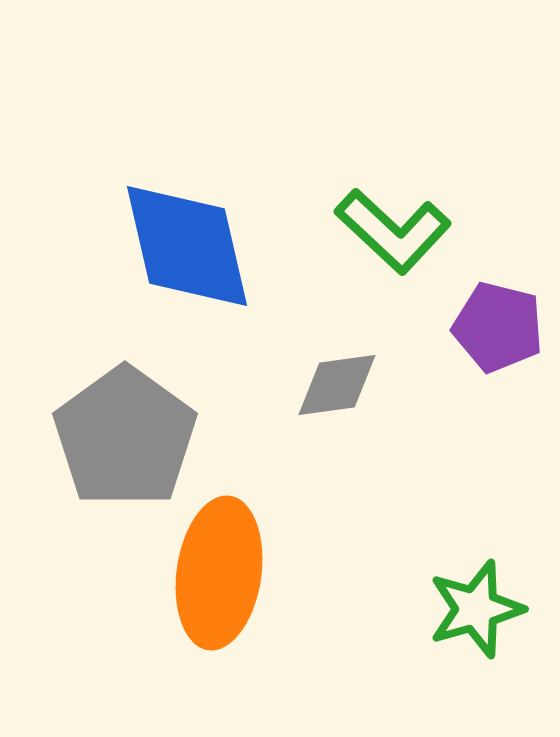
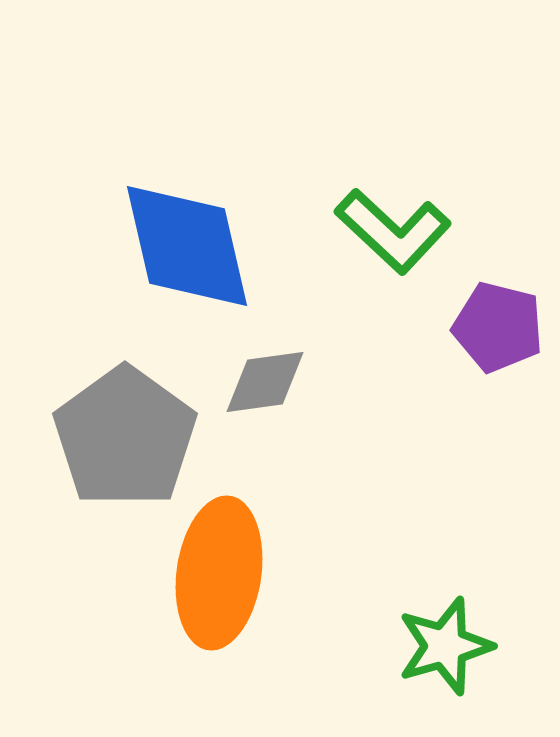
gray diamond: moved 72 px left, 3 px up
green star: moved 31 px left, 37 px down
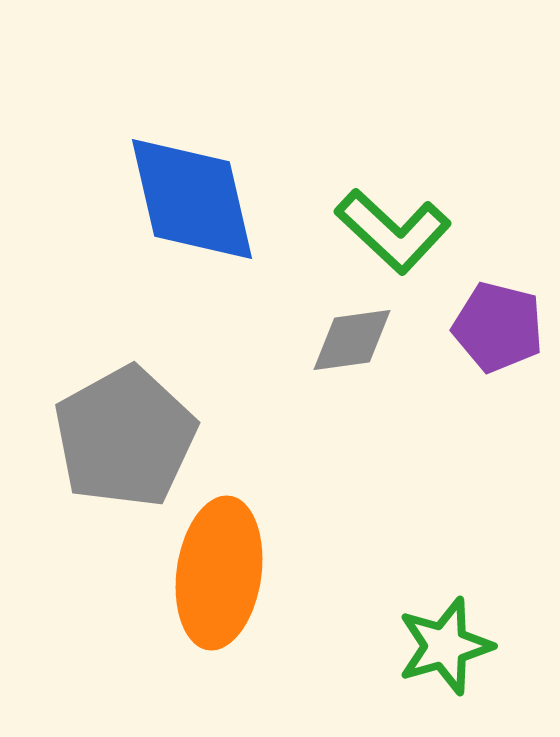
blue diamond: moved 5 px right, 47 px up
gray diamond: moved 87 px right, 42 px up
gray pentagon: rotated 7 degrees clockwise
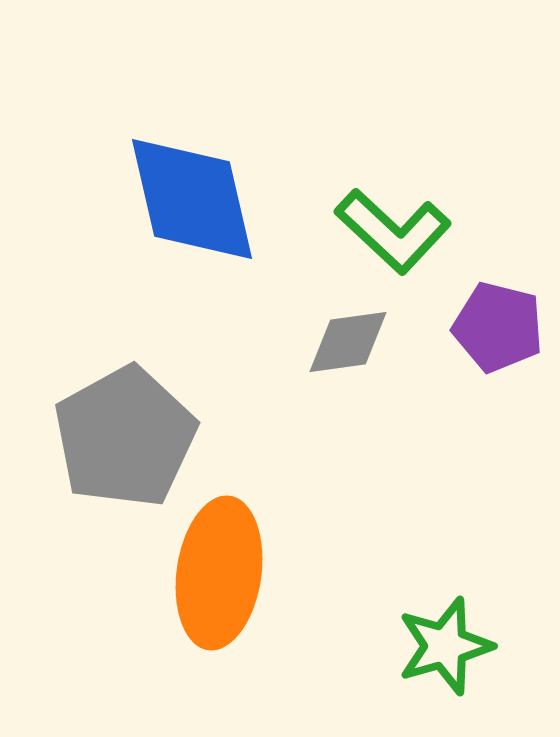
gray diamond: moved 4 px left, 2 px down
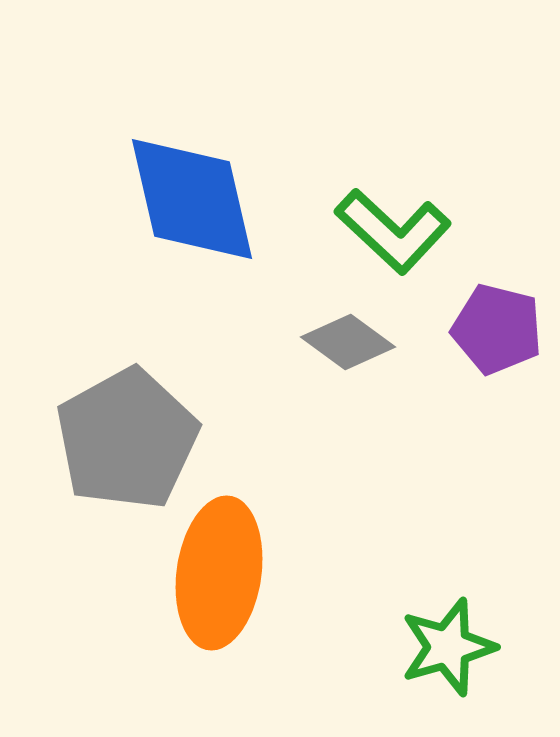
purple pentagon: moved 1 px left, 2 px down
gray diamond: rotated 44 degrees clockwise
gray pentagon: moved 2 px right, 2 px down
green star: moved 3 px right, 1 px down
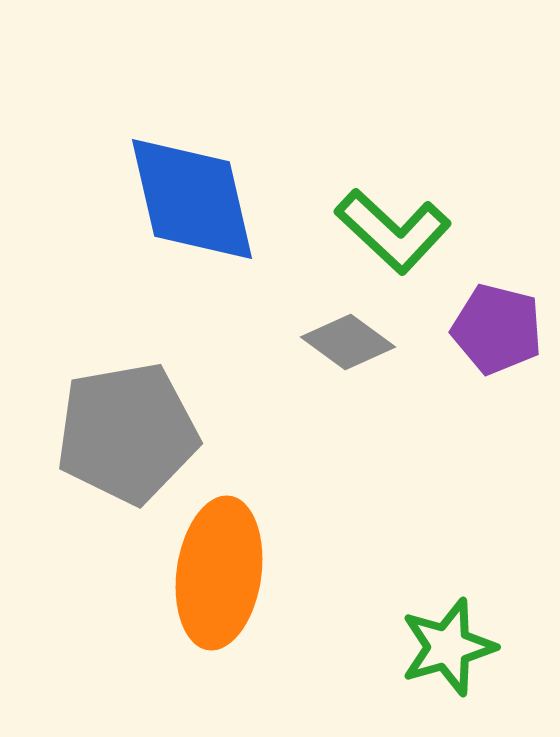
gray pentagon: moved 6 px up; rotated 19 degrees clockwise
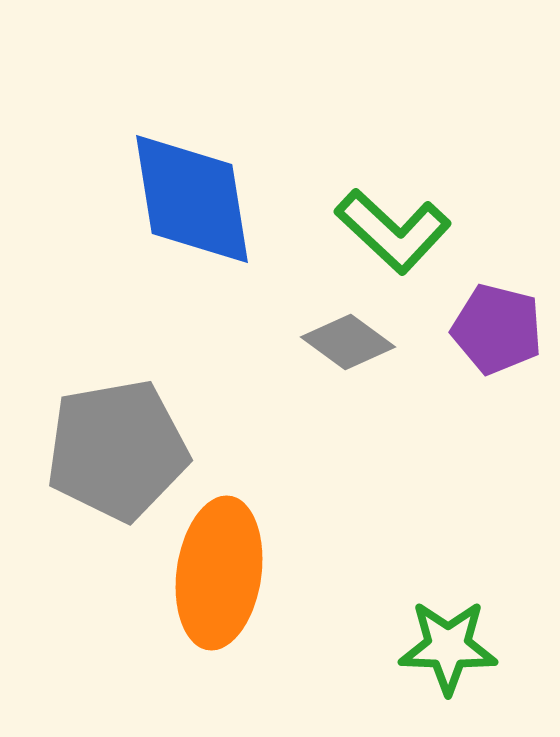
blue diamond: rotated 4 degrees clockwise
gray pentagon: moved 10 px left, 17 px down
green star: rotated 18 degrees clockwise
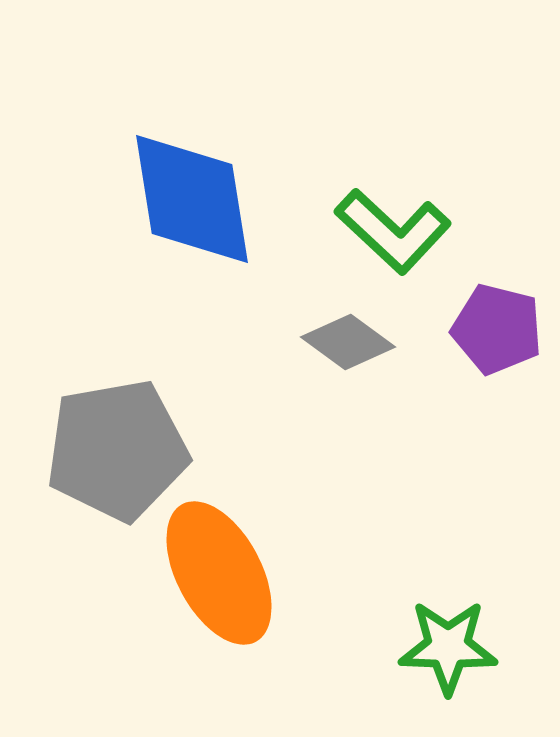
orange ellipse: rotated 36 degrees counterclockwise
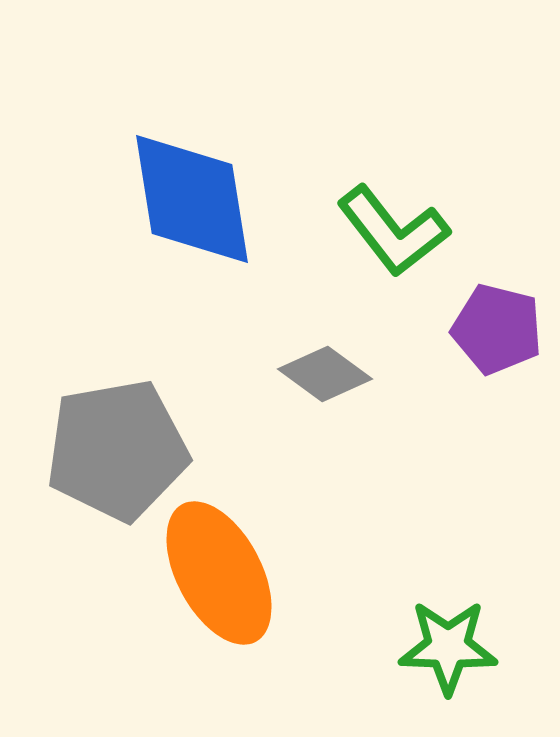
green L-shape: rotated 9 degrees clockwise
gray diamond: moved 23 px left, 32 px down
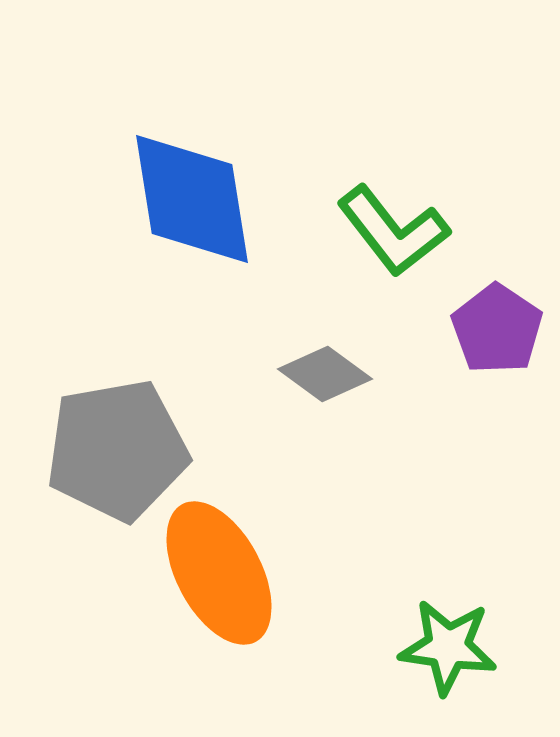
purple pentagon: rotated 20 degrees clockwise
green star: rotated 6 degrees clockwise
